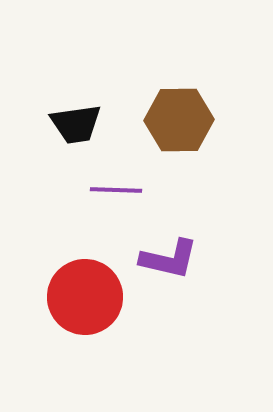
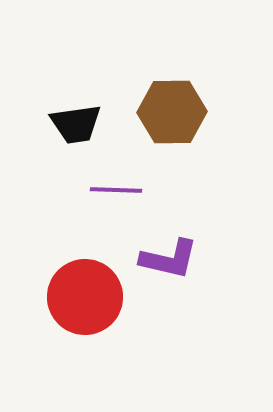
brown hexagon: moved 7 px left, 8 px up
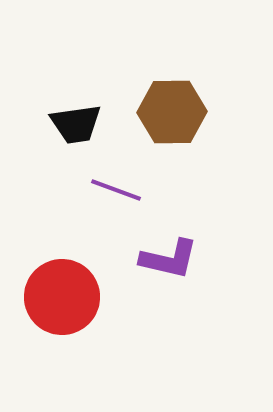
purple line: rotated 18 degrees clockwise
red circle: moved 23 px left
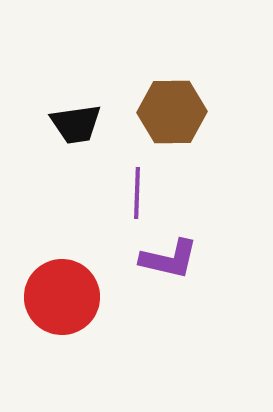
purple line: moved 21 px right, 3 px down; rotated 72 degrees clockwise
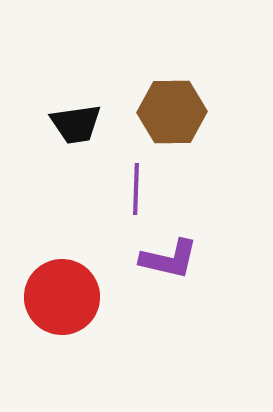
purple line: moved 1 px left, 4 px up
